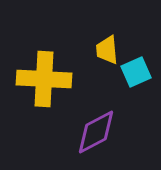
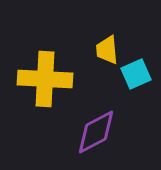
cyan square: moved 2 px down
yellow cross: moved 1 px right
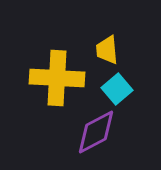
cyan square: moved 19 px left, 15 px down; rotated 16 degrees counterclockwise
yellow cross: moved 12 px right, 1 px up
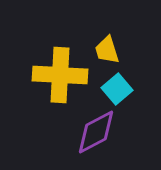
yellow trapezoid: rotated 12 degrees counterclockwise
yellow cross: moved 3 px right, 3 px up
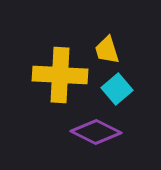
purple diamond: rotated 54 degrees clockwise
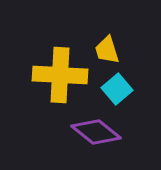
purple diamond: rotated 12 degrees clockwise
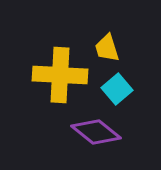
yellow trapezoid: moved 2 px up
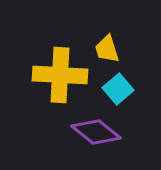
yellow trapezoid: moved 1 px down
cyan square: moved 1 px right
